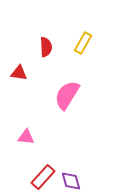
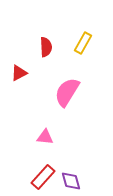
red triangle: rotated 36 degrees counterclockwise
pink semicircle: moved 3 px up
pink triangle: moved 19 px right
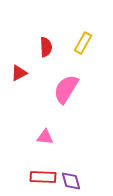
pink semicircle: moved 1 px left, 3 px up
red rectangle: rotated 50 degrees clockwise
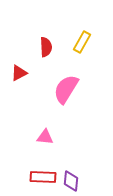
yellow rectangle: moved 1 px left, 1 px up
purple diamond: rotated 20 degrees clockwise
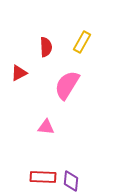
pink semicircle: moved 1 px right, 4 px up
pink triangle: moved 1 px right, 10 px up
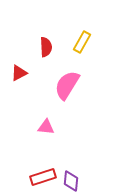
red rectangle: rotated 20 degrees counterclockwise
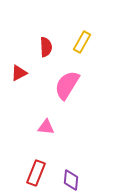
red rectangle: moved 7 px left, 4 px up; rotated 50 degrees counterclockwise
purple diamond: moved 1 px up
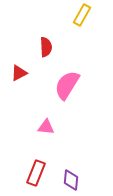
yellow rectangle: moved 27 px up
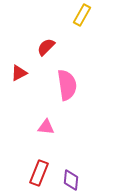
red semicircle: rotated 132 degrees counterclockwise
pink semicircle: rotated 140 degrees clockwise
red rectangle: moved 3 px right
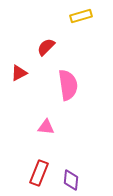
yellow rectangle: moved 1 px left, 1 px down; rotated 45 degrees clockwise
pink semicircle: moved 1 px right
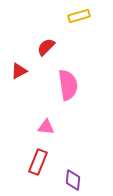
yellow rectangle: moved 2 px left
red triangle: moved 2 px up
red rectangle: moved 1 px left, 11 px up
purple diamond: moved 2 px right
